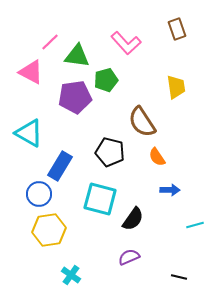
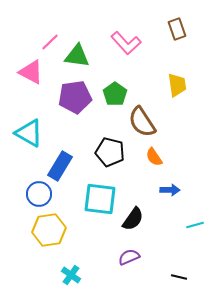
green pentagon: moved 9 px right, 14 px down; rotated 20 degrees counterclockwise
yellow trapezoid: moved 1 px right, 2 px up
orange semicircle: moved 3 px left
cyan square: rotated 8 degrees counterclockwise
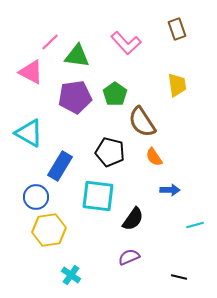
blue circle: moved 3 px left, 3 px down
cyan square: moved 2 px left, 3 px up
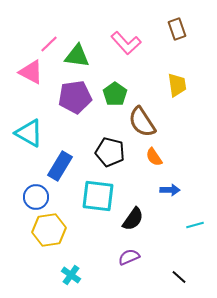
pink line: moved 1 px left, 2 px down
black line: rotated 28 degrees clockwise
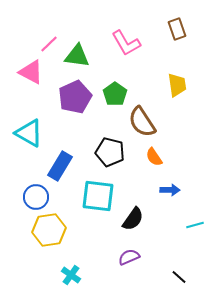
pink L-shape: rotated 12 degrees clockwise
purple pentagon: rotated 16 degrees counterclockwise
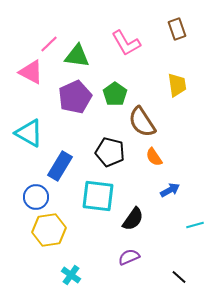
blue arrow: rotated 30 degrees counterclockwise
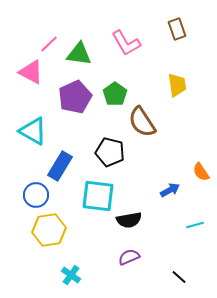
green triangle: moved 2 px right, 2 px up
cyan triangle: moved 4 px right, 2 px up
orange semicircle: moved 47 px right, 15 px down
blue circle: moved 2 px up
black semicircle: moved 4 px left, 1 px down; rotated 45 degrees clockwise
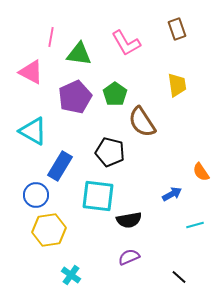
pink line: moved 2 px right, 7 px up; rotated 36 degrees counterclockwise
blue arrow: moved 2 px right, 4 px down
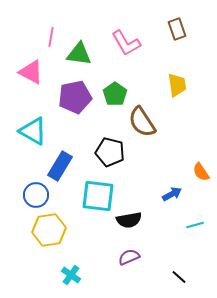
purple pentagon: rotated 12 degrees clockwise
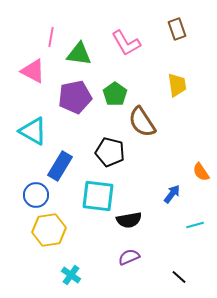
pink triangle: moved 2 px right, 1 px up
blue arrow: rotated 24 degrees counterclockwise
